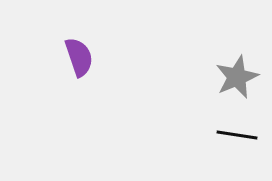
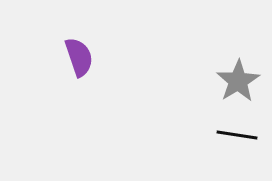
gray star: moved 1 px right, 4 px down; rotated 9 degrees counterclockwise
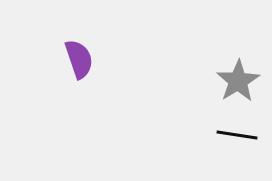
purple semicircle: moved 2 px down
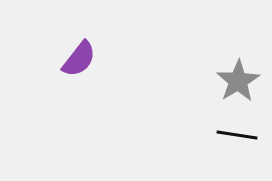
purple semicircle: rotated 57 degrees clockwise
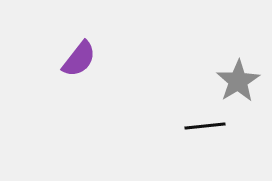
black line: moved 32 px left, 9 px up; rotated 15 degrees counterclockwise
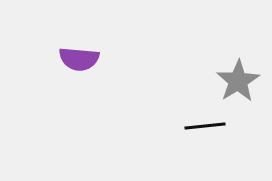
purple semicircle: rotated 57 degrees clockwise
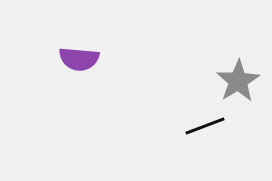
black line: rotated 15 degrees counterclockwise
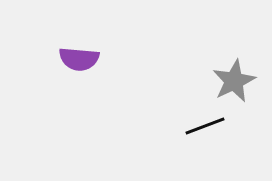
gray star: moved 4 px left; rotated 6 degrees clockwise
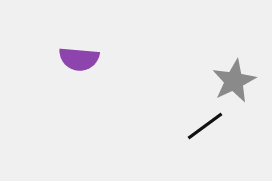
black line: rotated 15 degrees counterclockwise
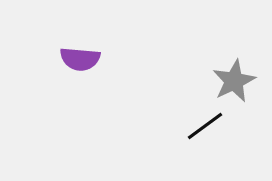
purple semicircle: moved 1 px right
